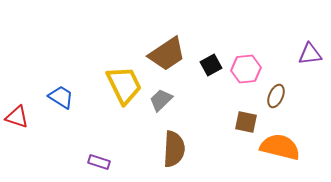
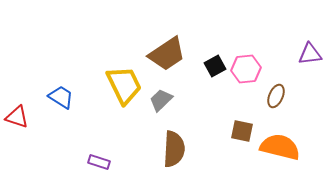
black square: moved 4 px right, 1 px down
brown square: moved 4 px left, 9 px down
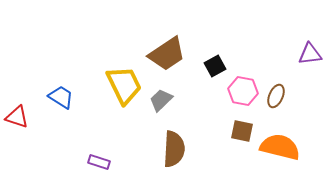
pink hexagon: moved 3 px left, 22 px down; rotated 16 degrees clockwise
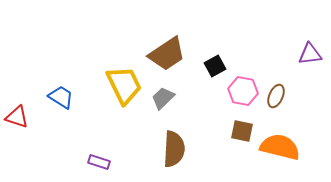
gray trapezoid: moved 2 px right, 2 px up
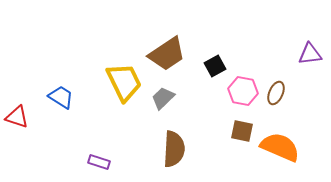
yellow trapezoid: moved 3 px up
brown ellipse: moved 3 px up
orange semicircle: rotated 9 degrees clockwise
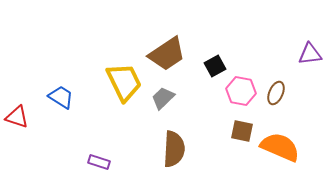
pink hexagon: moved 2 px left
